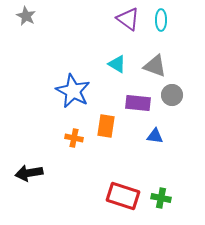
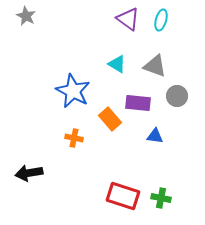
cyan ellipse: rotated 15 degrees clockwise
gray circle: moved 5 px right, 1 px down
orange rectangle: moved 4 px right, 7 px up; rotated 50 degrees counterclockwise
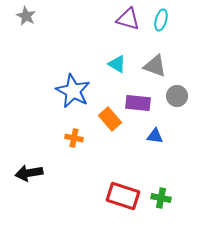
purple triangle: rotated 20 degrees counterclockwise
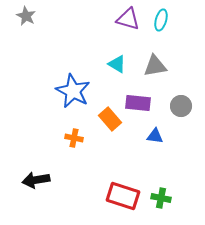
gray triangle: rotated 30 degrees counterclockwise
gray circle: moved 4 px right, 10 px down
black arrow: moved 7 px right, 7 px down
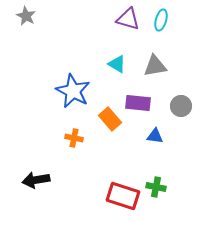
green cross: moved 5 px left, 11 px up
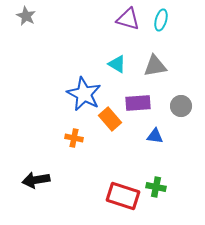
blue star: moved 11 px right, 3 px down
purple rectangle: rotated 10 degrees counterclockwise
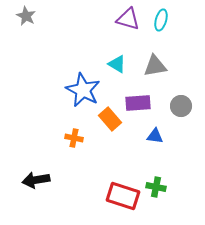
blue star: moved 1 px left, 4 px up
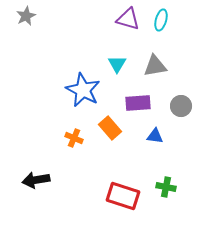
gray star: rotated 18 degrees clockwise
cyan triangle: rotated 30 degrees clockwise
orange rectangle: moved 9 px down
orange cross: rotated 12 degrees clockwise
green cross: moved 10 px right
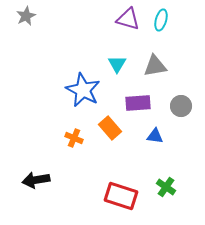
green cross: rotated 24 degrees clockwise
red rectangle: moved 2 px left
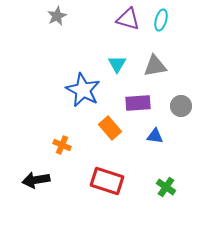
gray star: moved 31 px right
orange cross: moved 12 px left, 7 px down
red rectangle: moved 14 px left, 15 px up
